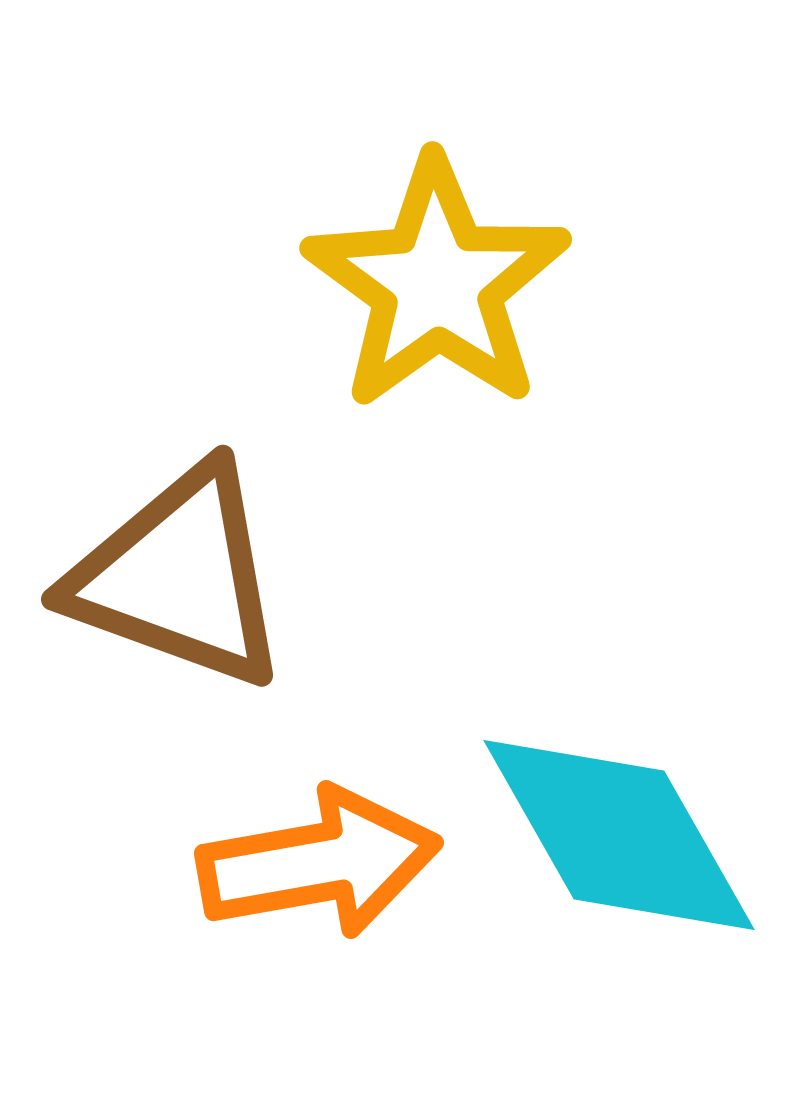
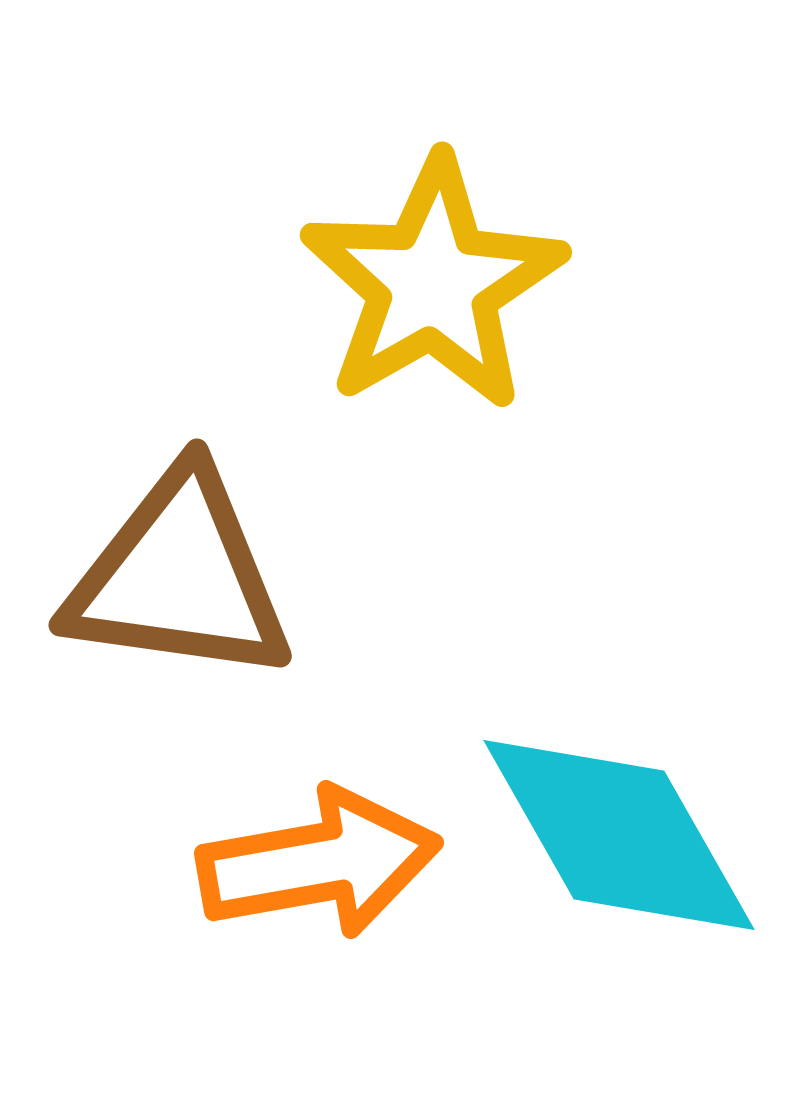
yellow star: moved 4 px left; rotated 6 degrees clockwise
brown triangle: rotated 12 degrees counterclockwise
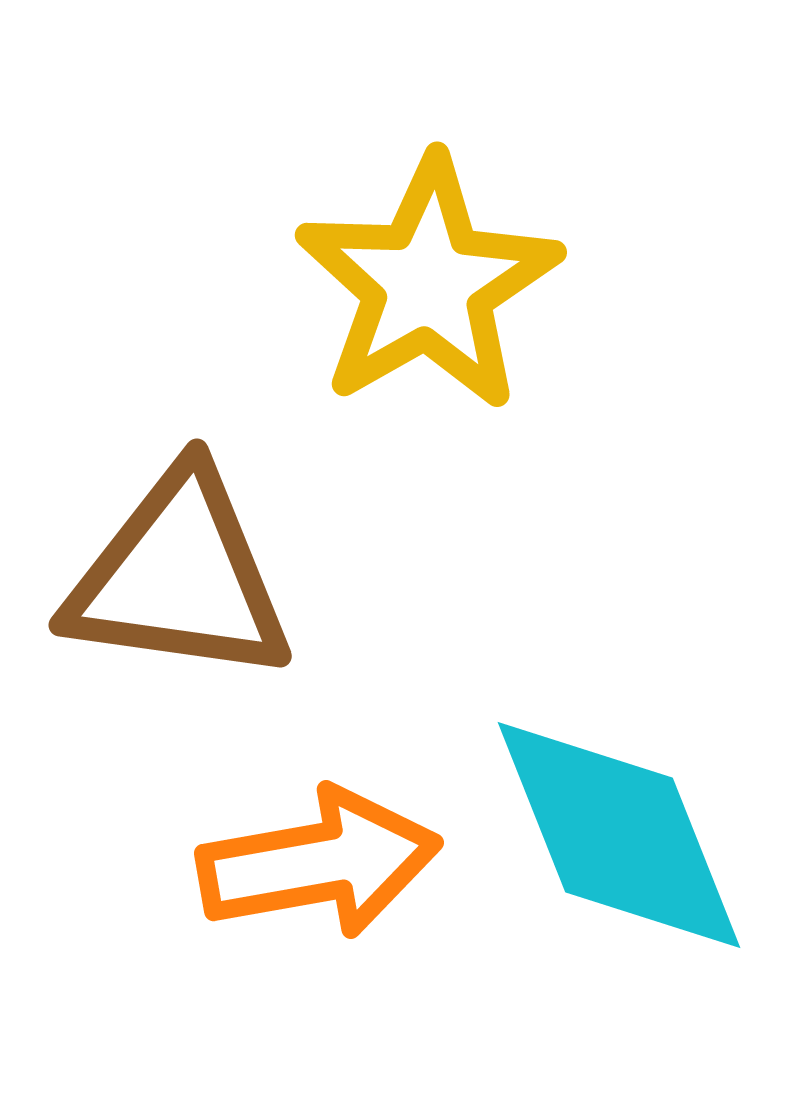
yellow star: moved 5 px left
cyan diamond: rotated 8 degrees clockwise
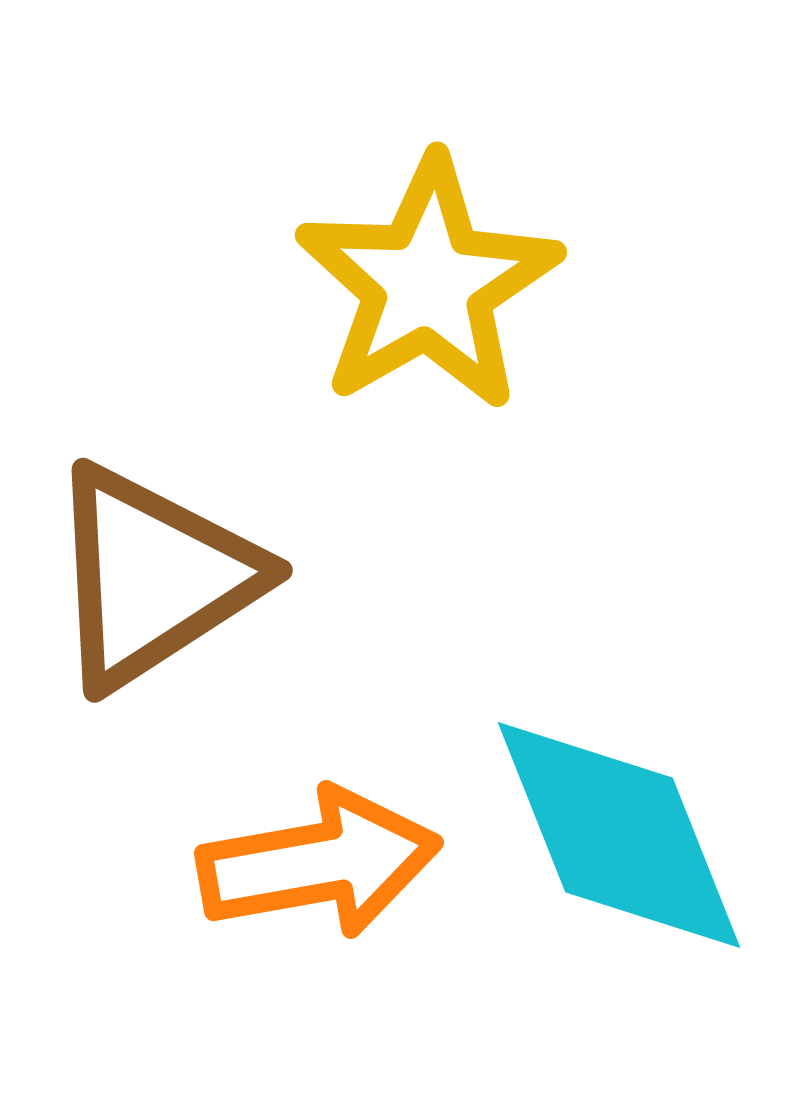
brown triangle: moved 26 px left; rotated 41 degrees counterclockwise
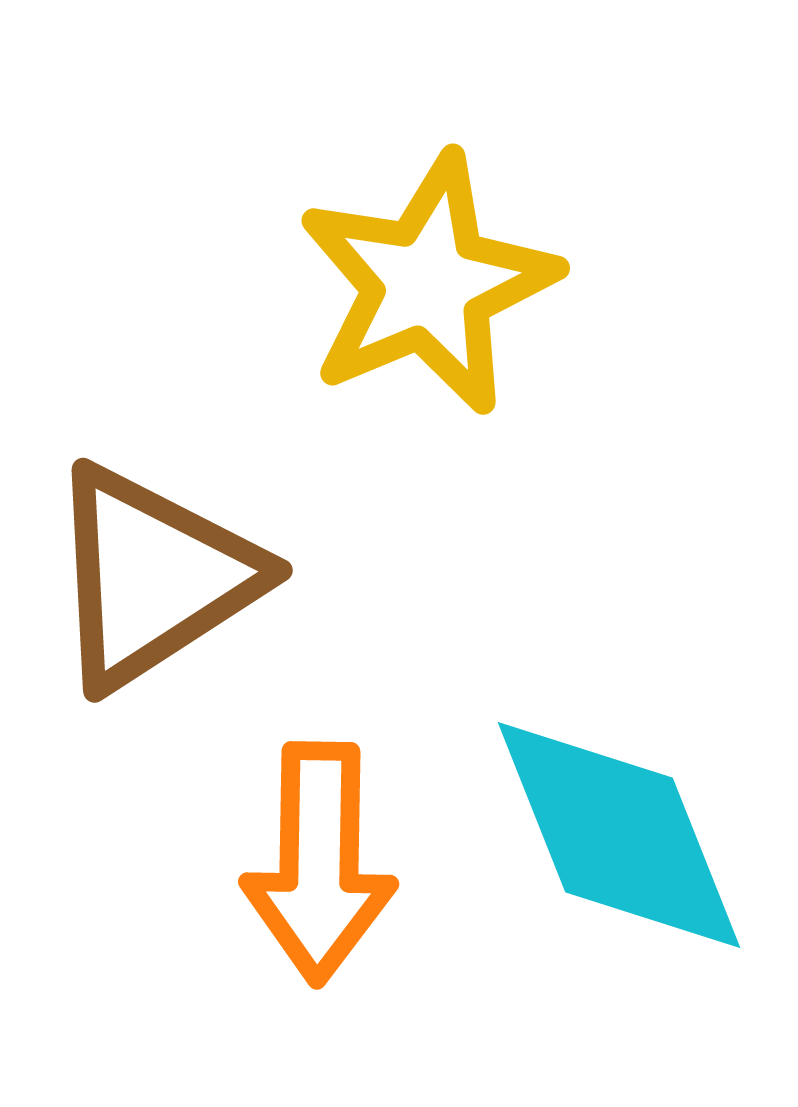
yellow star: rotated 7 degrees clockwise
orange arrow: rotated 101 degrees clockwise
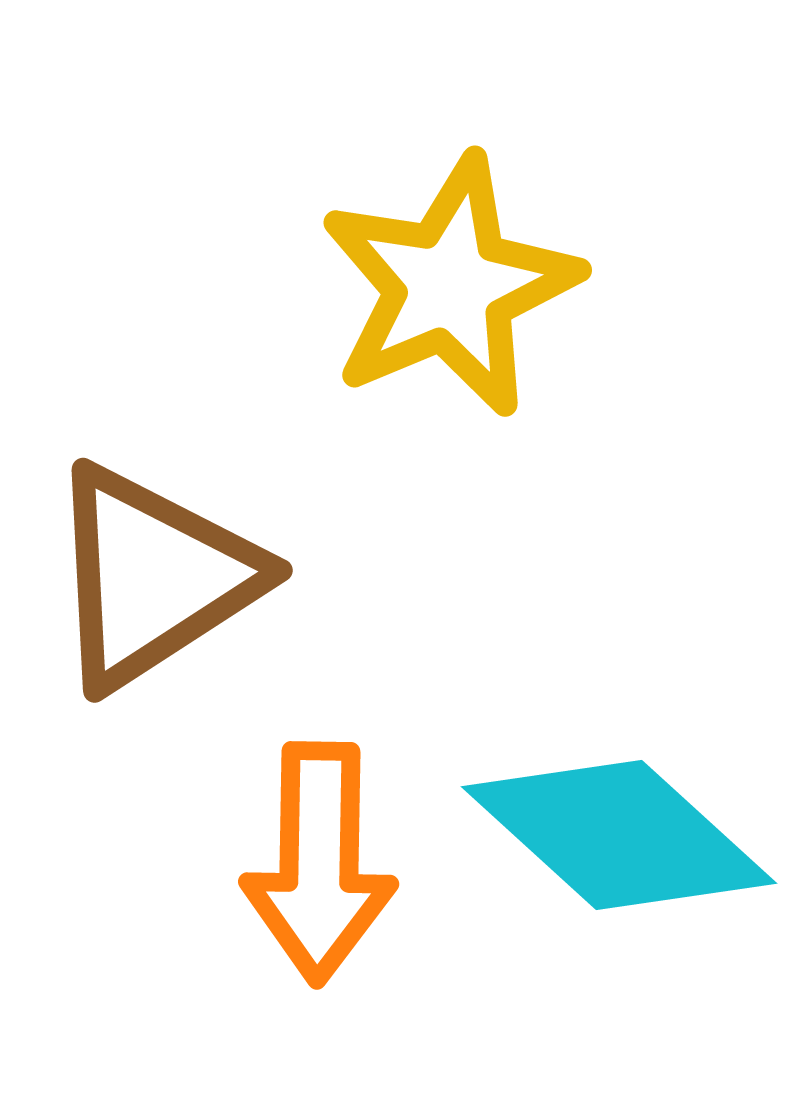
yellow star: moved 22 px right, 2 px down
cyan diamond: rotated 26 degrees counterclockwise
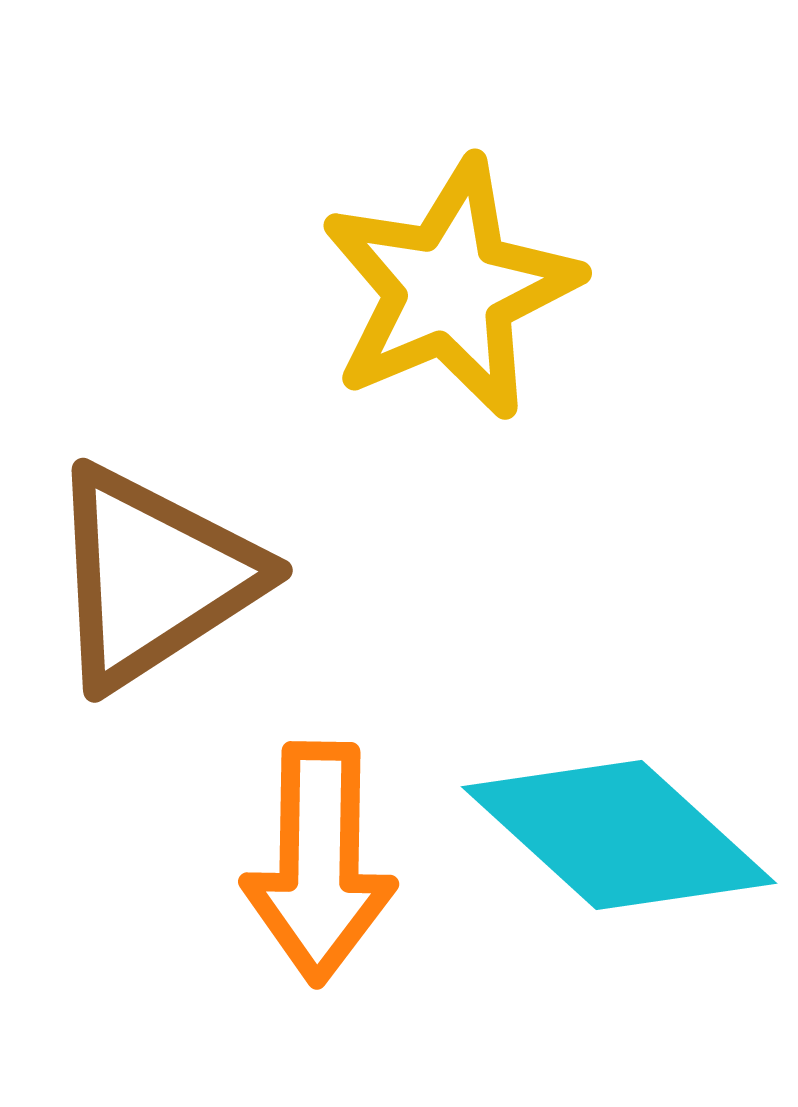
yellow star: moved 3 px down
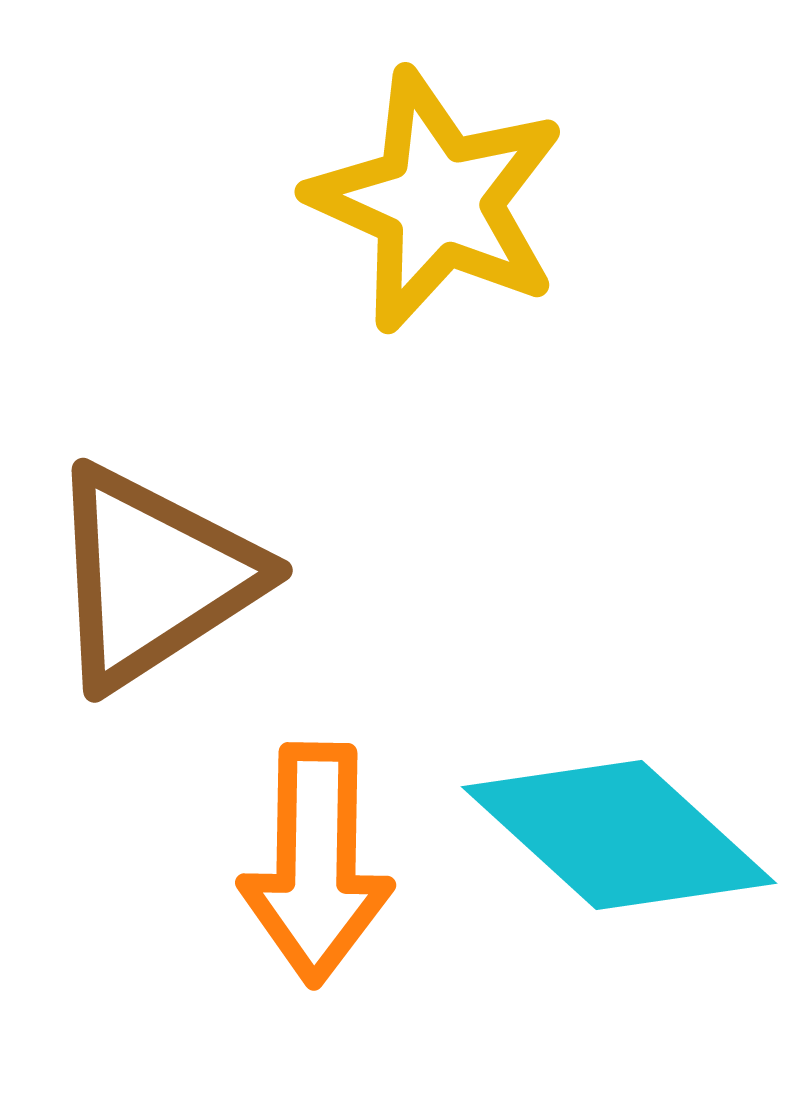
yellow star: moved 13 px left, 88 px up; rotated 25 degrees counterclockwise
orange arrow: moved 3 px left, 1 px down
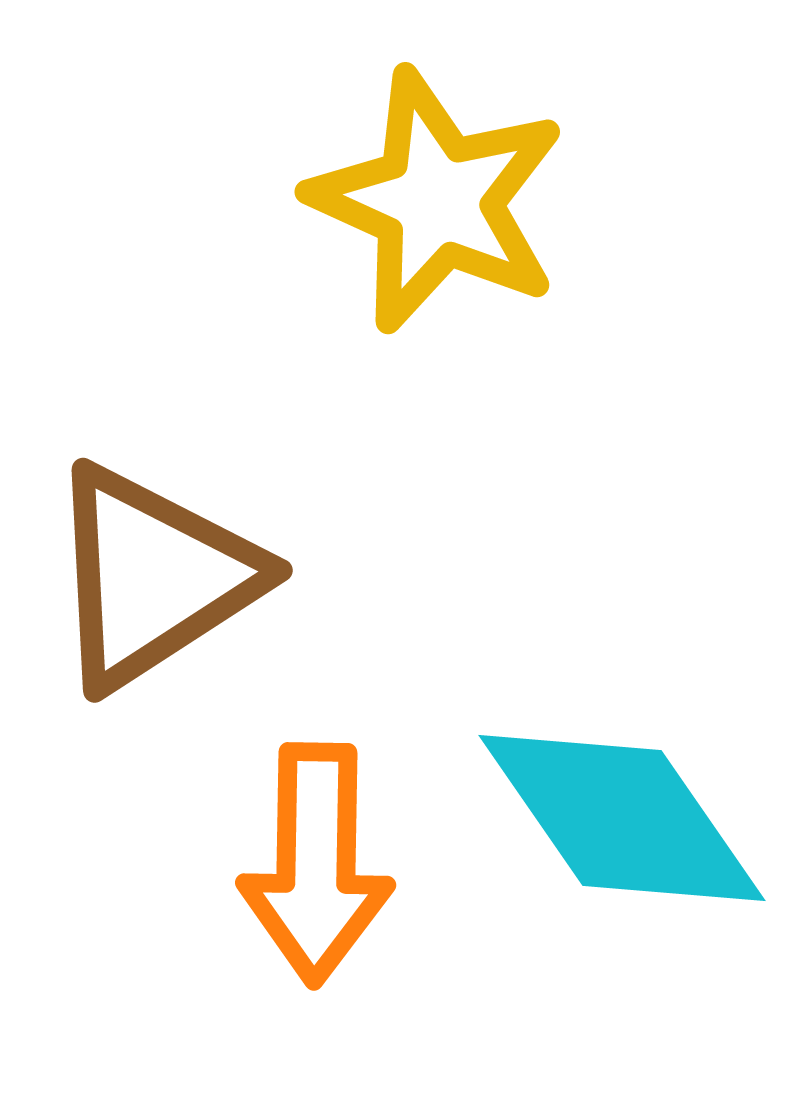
cyan diamond: moved 3 px right, 17 px up; rotated 13 degrees clockwise
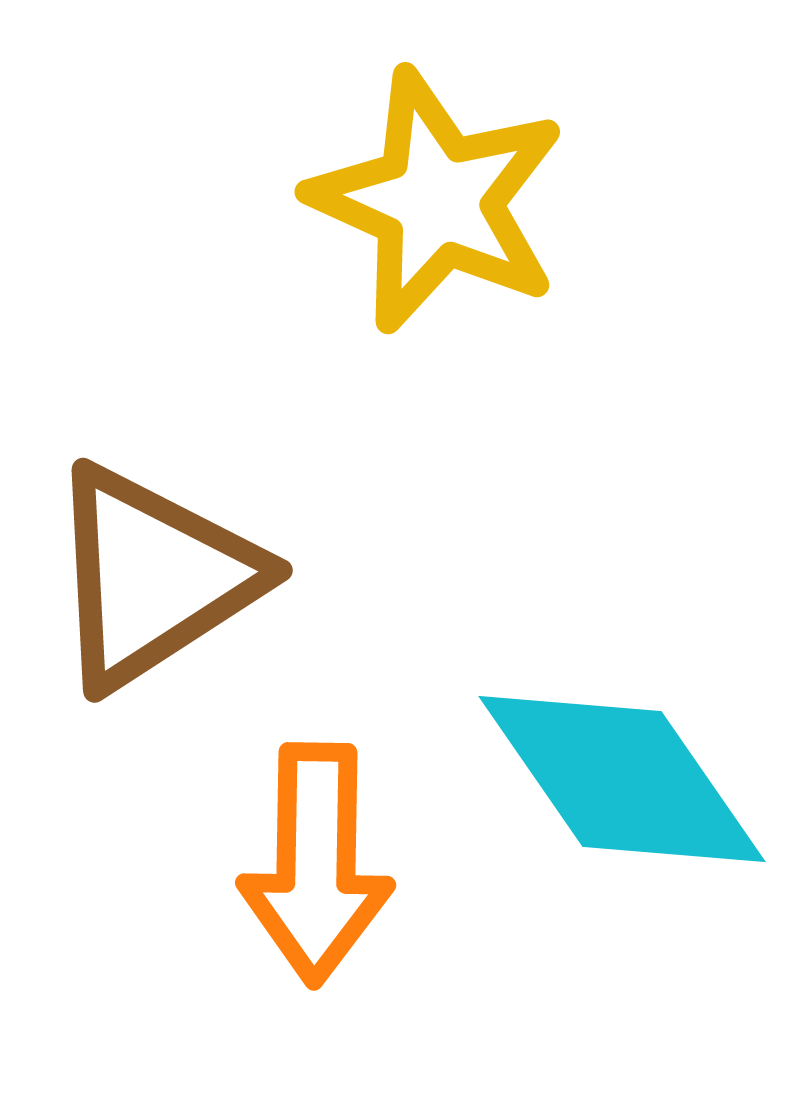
cyan diamond: moved 39 px up
